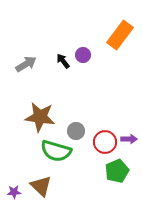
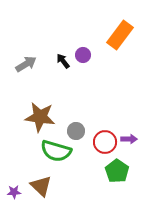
green pentagon: rotated 15 degrees counterclockwise
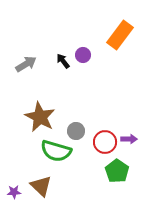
brown star: rotated 20 degrees clockwise
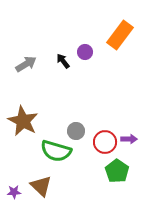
purple circle: moved 2 px right, 3 px up
brown star: moved 17 px left, 4 px down
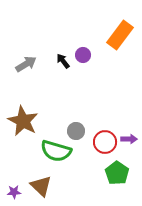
purple circle: moved 2 px left, 3 px down
green pentagon: moved 2 px down
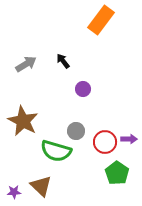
orange rectangle: moved 19 px left, 15 px up
purple circle: moved 34 px down
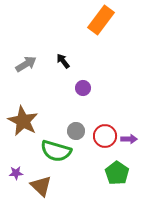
purple circle: moved 1 px up
red circle: moved 6 px up
purple star: moved 2 px right, 19 px up
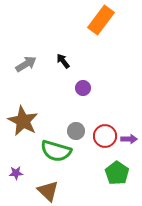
brown triangle: moved 7 px right, 5 px down
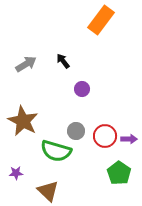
purple circle: moved 1 px left, 1 px down
green pentagon: moved 2 px right
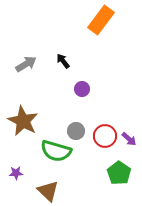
purple arrow: rotated 42 degrees clockwise
